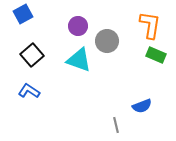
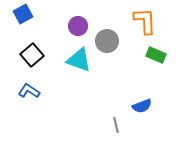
orange L-shape: moved 5 px left, 4 px up; rotated 12 degrees counterclockwise
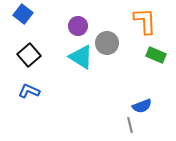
blue square: rotated 24 degrees counterclockwise
gray circle: moved 2 px down
black square: moved 3 px left
cyan triangle: moved 2 px right, 3 px up; rotated 12 degrees clockwise
blue L-shape: rotated 10 degrees counterclockwise
gray line: moved 14 px right
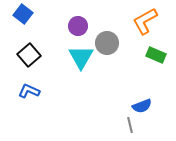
orange L-shape: rotated 116 degrees counterclockwise
cyan triangle: rotated 28 degrees clockwise
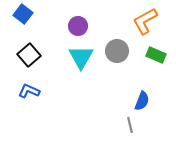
gray circle: moved 10 px right, 8 px down
blue semicircle: moved 5 px up; rotated 48 degrees counterclockwise
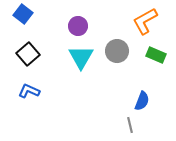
black square: moved 1 px left, 1 px up
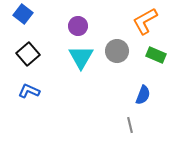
blue semicircle: moved 1 px right, 6 px up
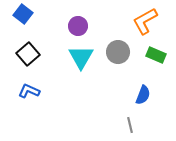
gray circle: moved 1 px right, 1 px down
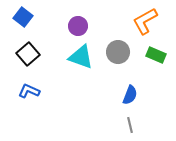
blue square: moved 3 px down
cyan triangle: rotated 40 degrees counterclockwise
blue semicircle: moved 13 px left
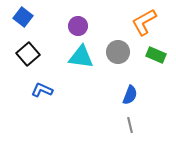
orange L-shape: moved 1 px left, 1 px down
cyan triangle: rotated 12 degrees counterclockwise
blue L-shape: moved 13 px right, 1 px up
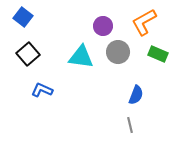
purple circle: moved 25 px right
green rectangle: moved 2 px right, 1 px up
blue semicircle: moved 6 px right
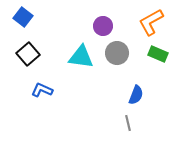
orange L-shape: moved 7 px right
gray circle: moved 1 px left, 1 px down
gray line: moved 2 px left, 2 px up
